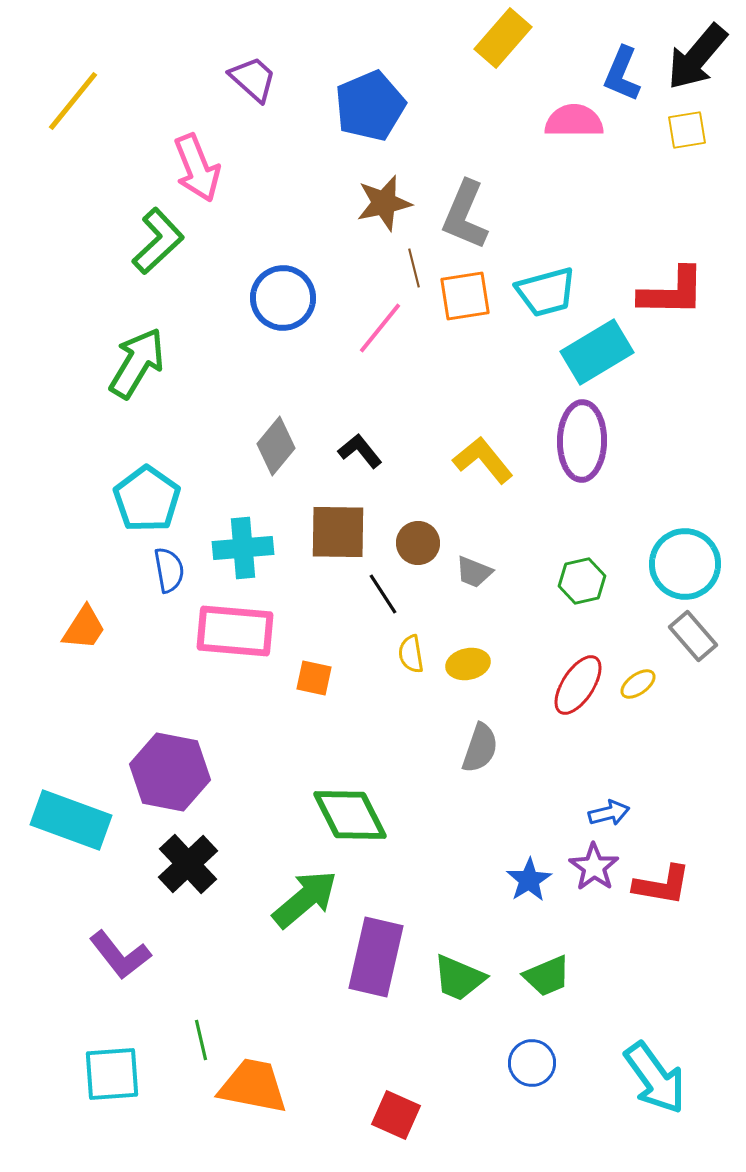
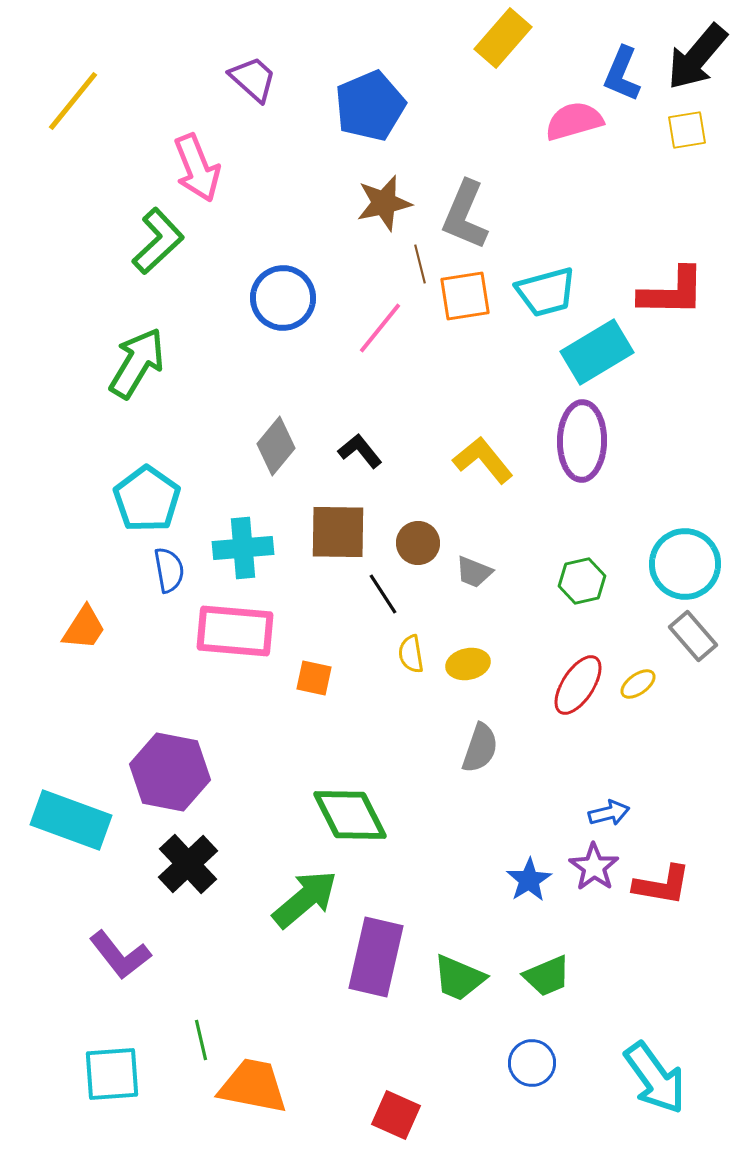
pink semicircle at (574, 121): rotated 16 degrees counterclockwise
brown line at (414, 268): moved 6 px right, 4 px up
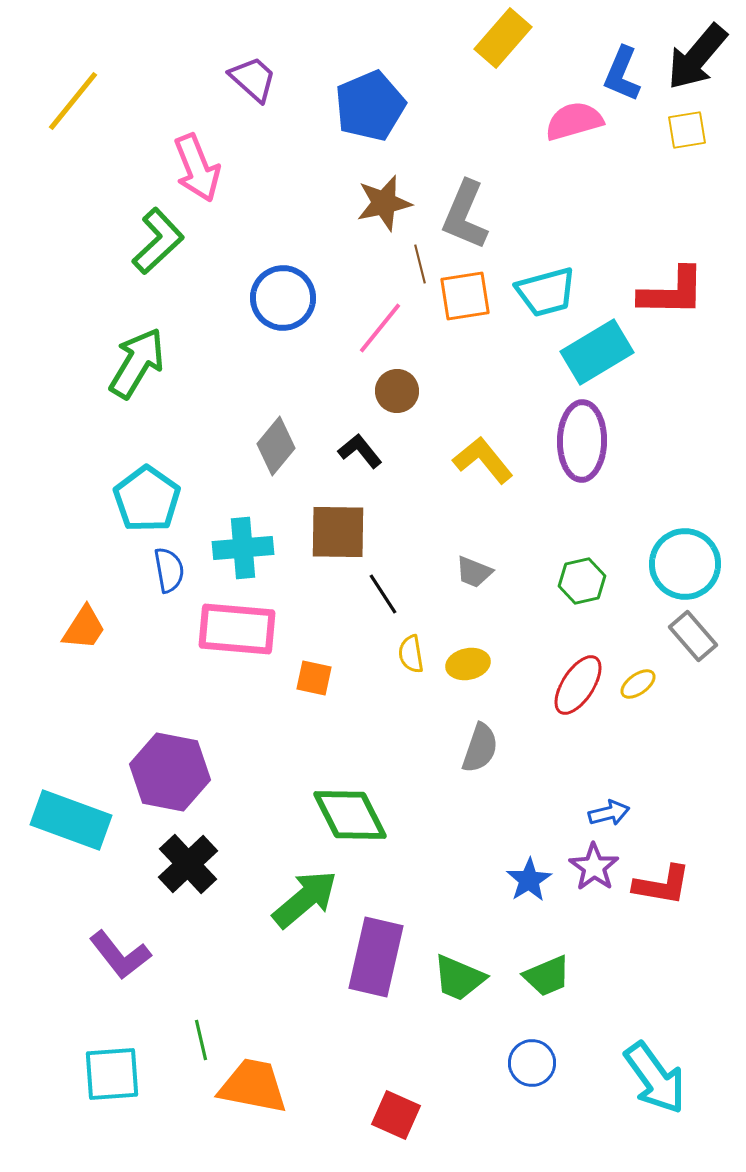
brown circle at (418, 543): moved 21 px left, 152 px up
pink rectangle at (235, 631): moved 2 px right, 2 px up
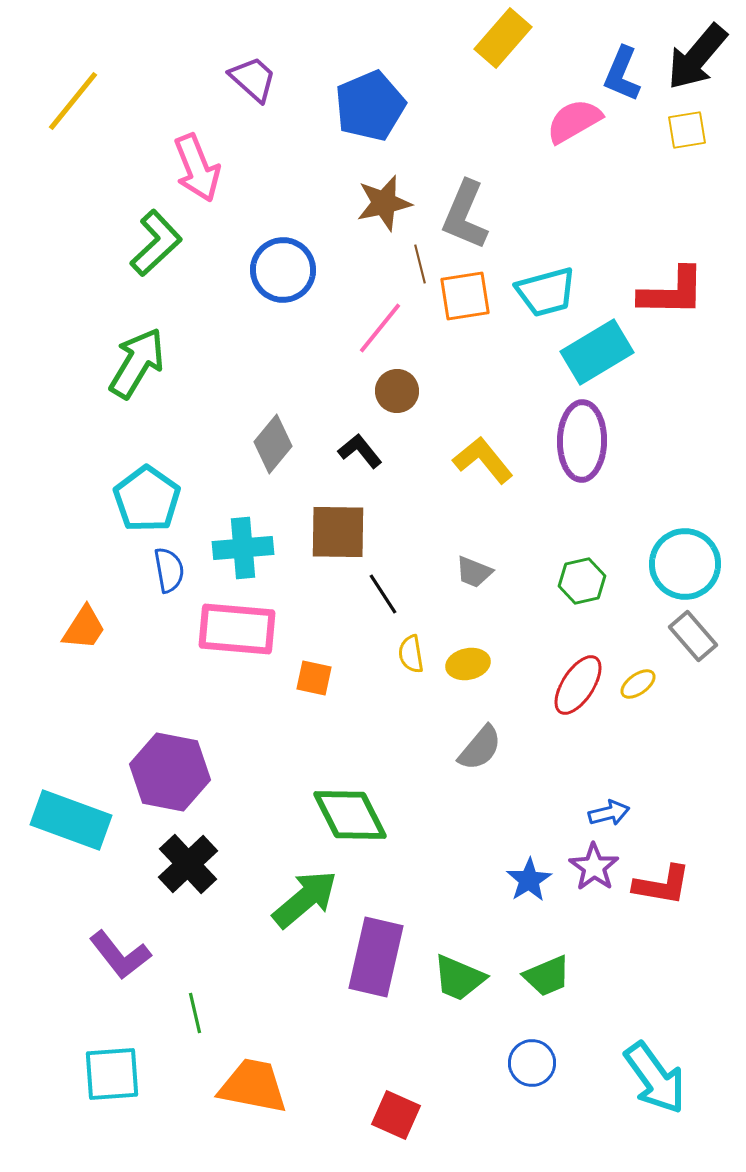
pink semicircle at (574, 121): rotated 14 degrees counterclockwise
green L-shape at (158, 241): moved 2 px left, 2 px down
blue circle at (283, 298): moved 28 px up
gray diamond at (276, 446): moved 3 px left, 2 px up
gray semicircle at (480, 748): rotated 21 degrees clockwise
green line at (201, 1040): moved 6 px left, 27 px up
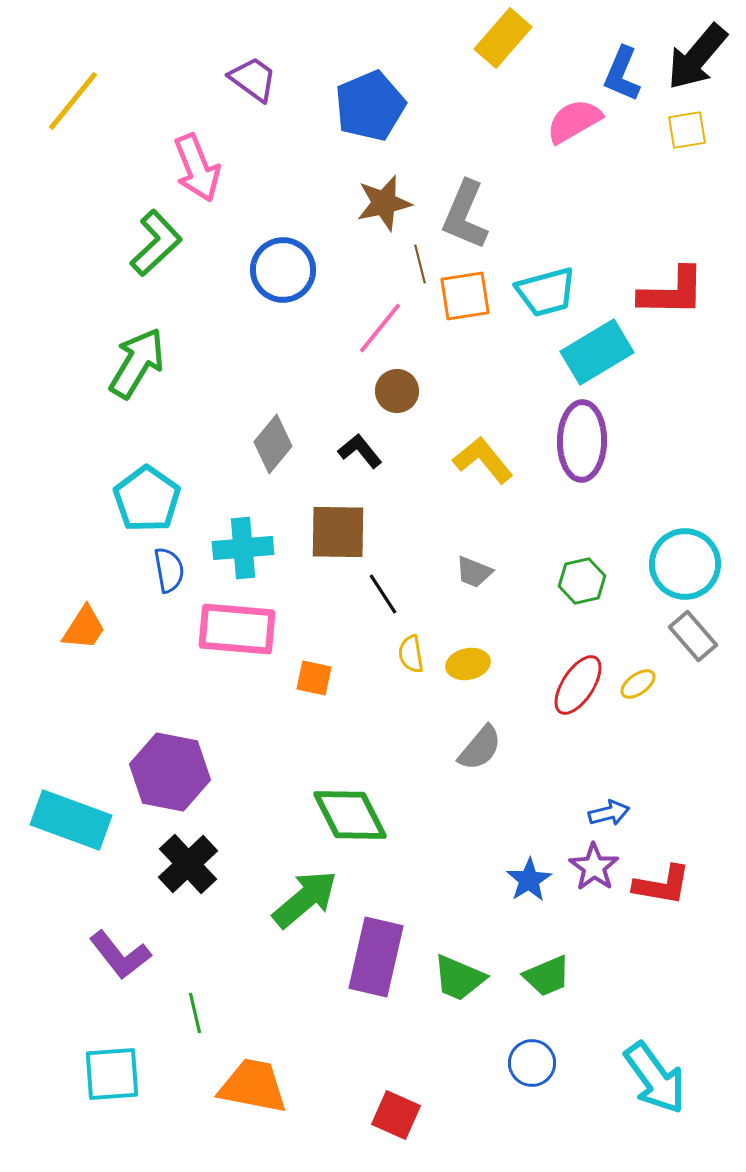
purple trapezoid at (253, 79): rotated 6 degrees counterclockwise
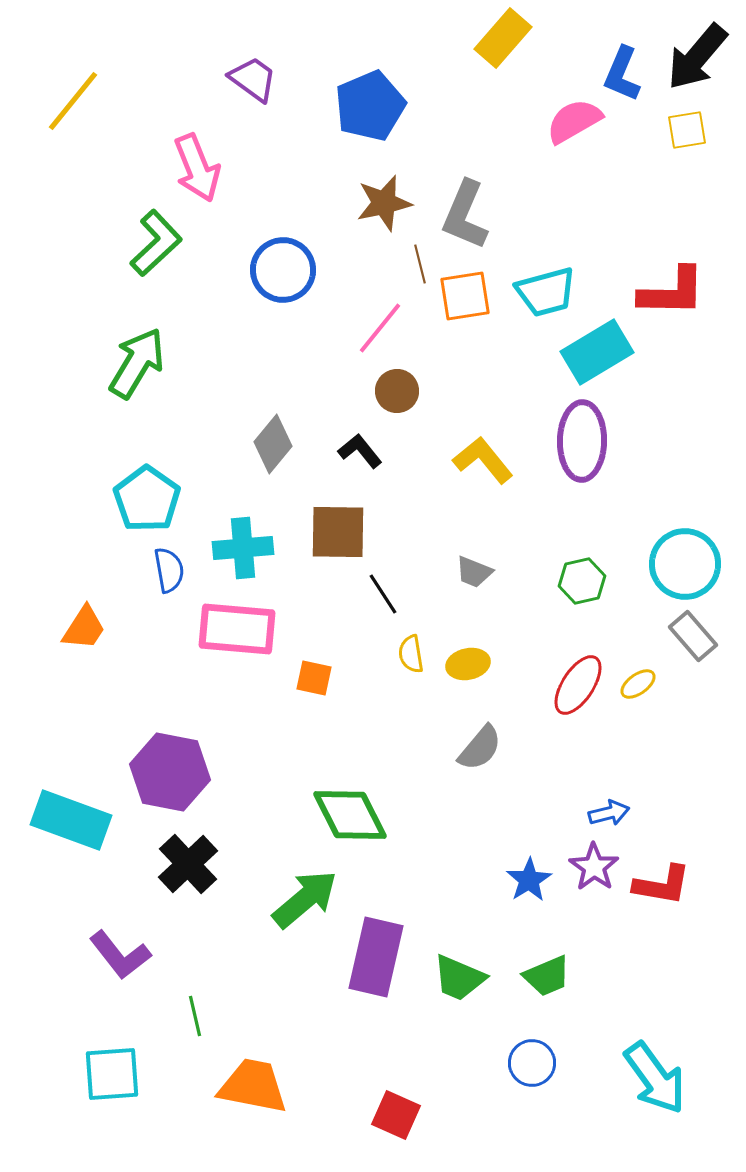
green line at (195, 1013): moved 3 px down
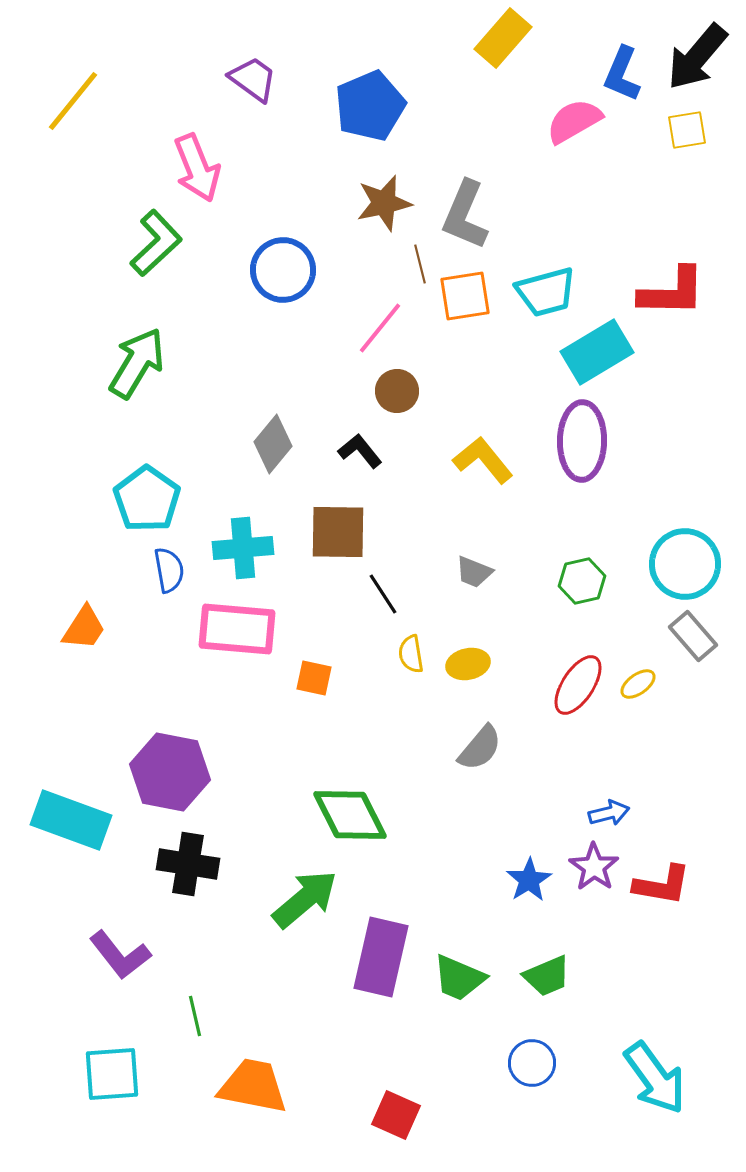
black cross at (188, 864): rotated 38 degrees counterclockwise
purple rectangle at (376, 957): moved 5 px right
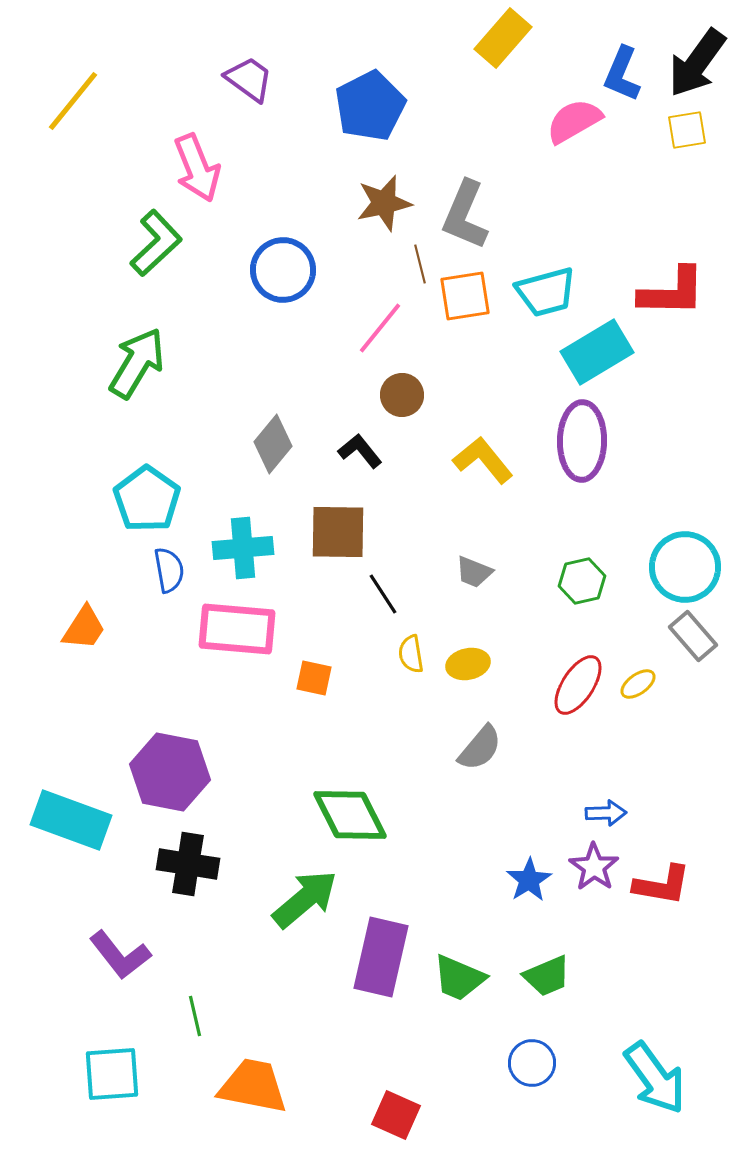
black arrow at (697, 57): moved 6 px down; rotated 4 degrees counterclockwise
purple trapezoid at (253, 79): moved 4 px left
blue pentagon at (370, 106): rotated 4 degrees counterclockwise
brown circle at (397, 391): moved 5 px right, 4 px down
cyan circle at (685, 564): moved 3 px down
blue arrow at (609, 813): moved 3 px left; rotated 12 degrees clockwise
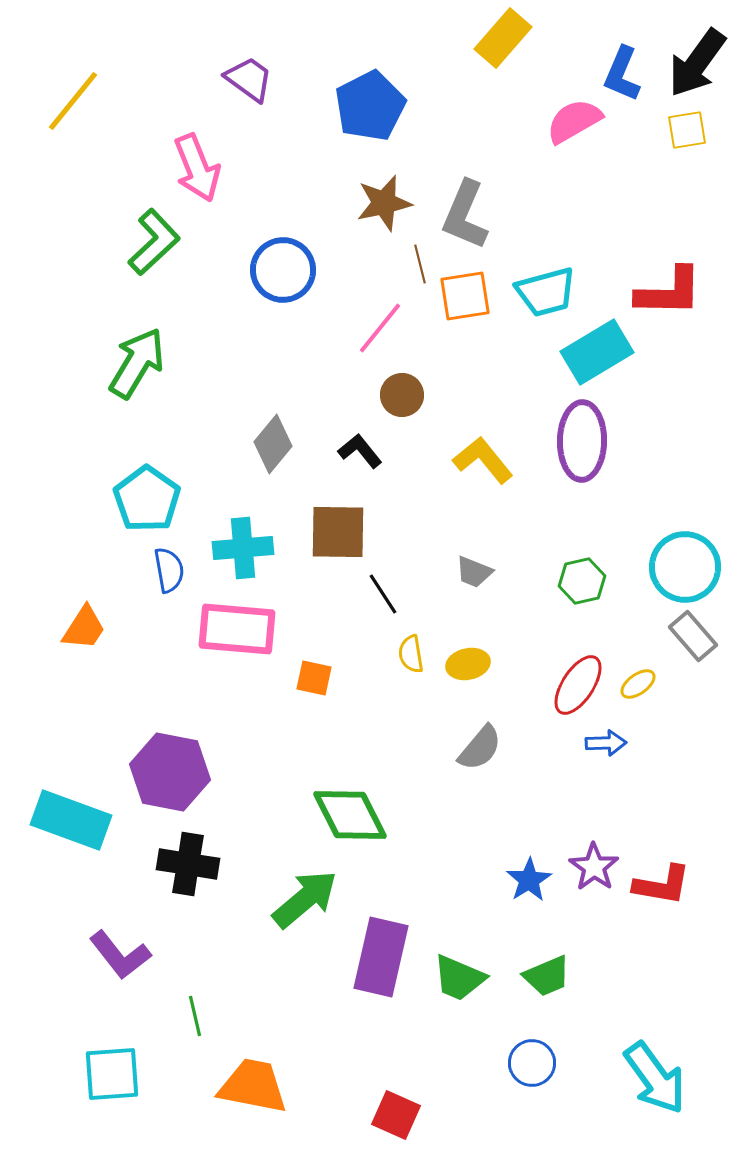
green L-shape at (156, 243): moved 2 px left, 1 px up
red L-shape at (672, 292): moved 3 px left
blue arrow at (606, 813): moved 70 px up
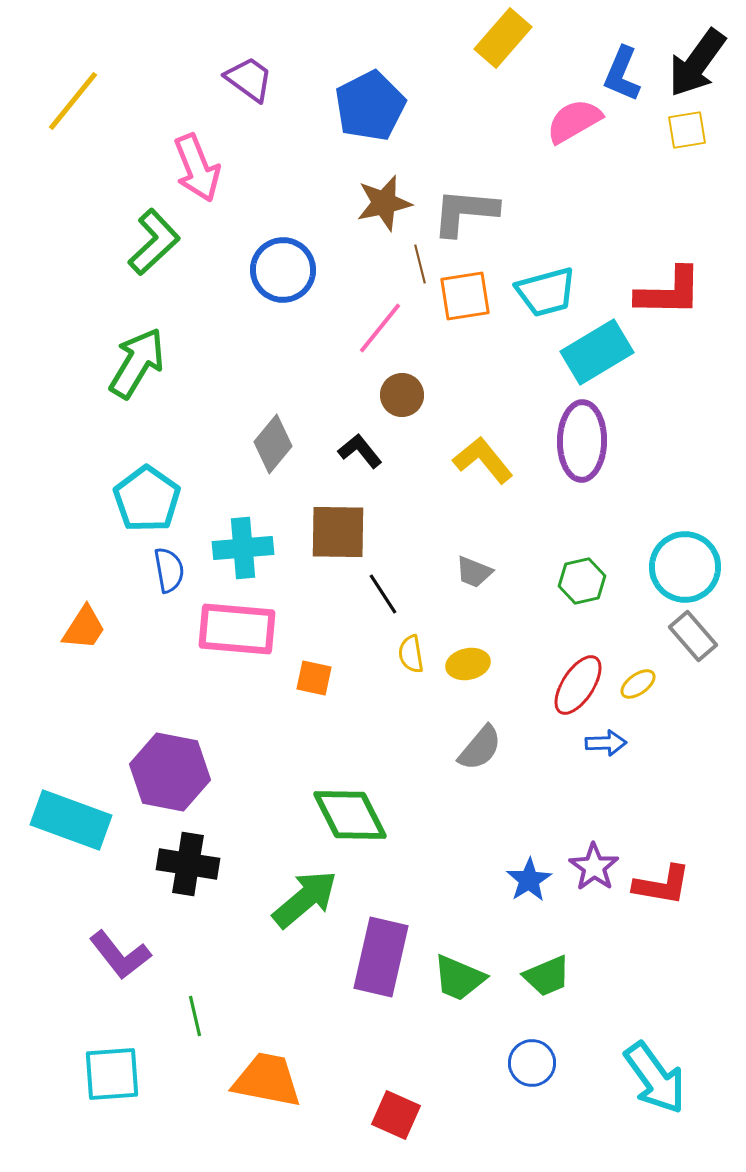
gray L-shape at (465, 215): moved 3 px up; rotated 72 degrees clockwise
orange trapezoid at (253, 1086): moved 14 px right, 6 px up
